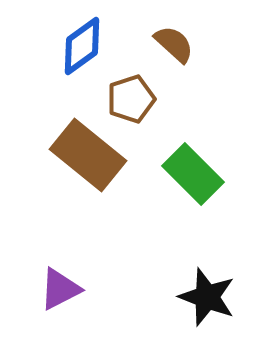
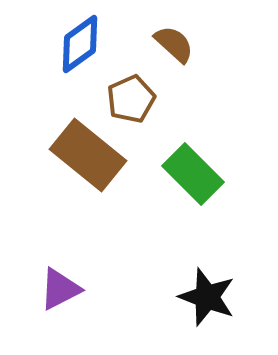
blue diamond: moved 2 px left, 2 px up
brown pentagon: rotated 6 degrees counterclockwise
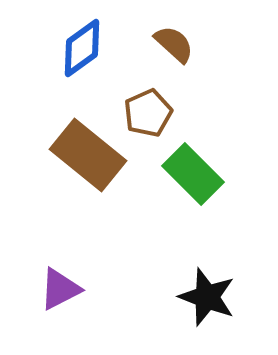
blue diamond: moved 2 px right, 4 px down
brown pentagon: moved 17 px right, 14 px down
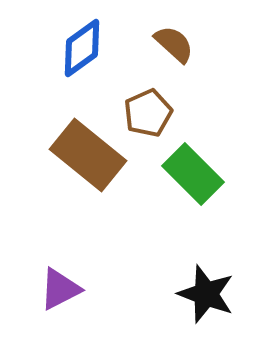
black star: moved 1 px left, 3 px up
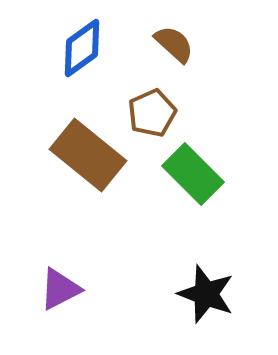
brown pentagon: moved 4 px right
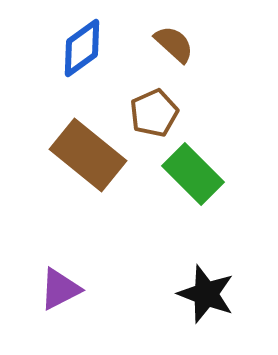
brown pentagon: moved 2 px right
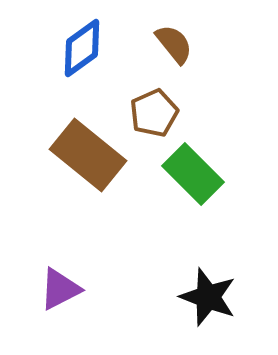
brown semicircle: rotated 9 degrees clockwise
black star: moved 2 px right, 3 px down
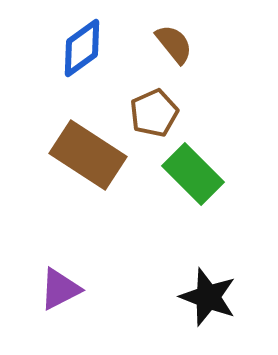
brown rectangle: rotated 6 degrees counterclockwise
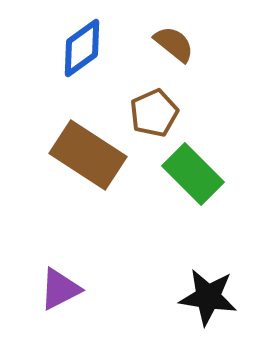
brown semicircle: rotated 12 degrees counterclockwise
black star: rotated 12 degrees counterclockwise
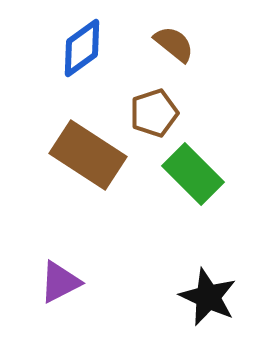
brown pentagon: rotated 6 degrees clockwise
purple triangle: moved 7 px up
black star: rotated 16 degrees clockwise
